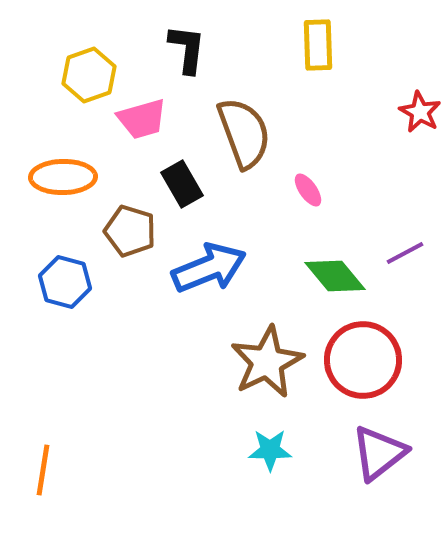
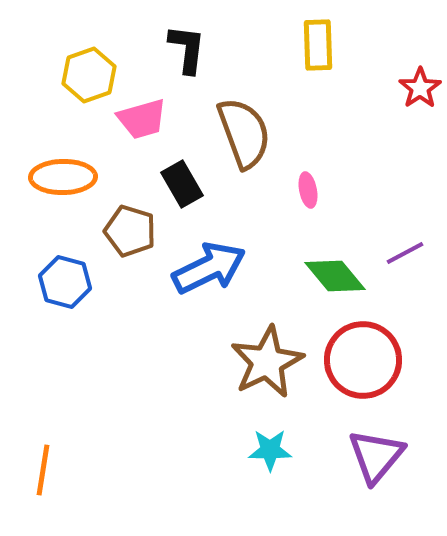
red star: moved 24 px up; rotated 9 degrees clockwise
pink ellipse: rotated 24 degrees clockwise
blue arrow: rotated 4 degrees counterclockwise
purple triangle: moved 3 px left, 3 px down; rotated 12 degrees counterclockwise
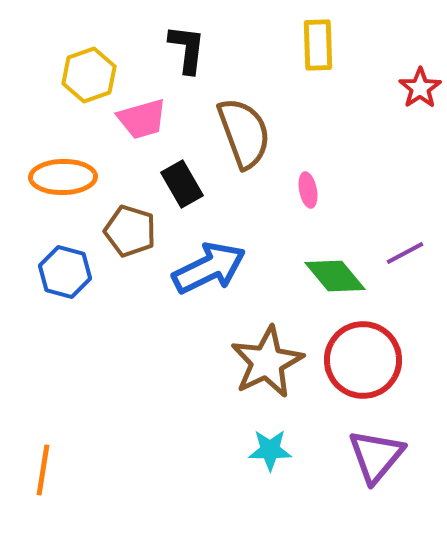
blue hexagon: moved 10 px up
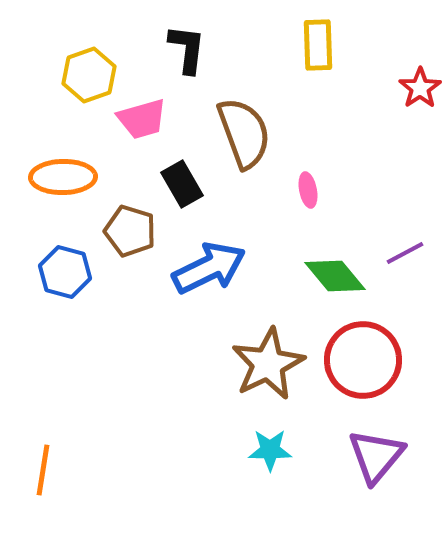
brown star: moved 1 px right, 2 px down
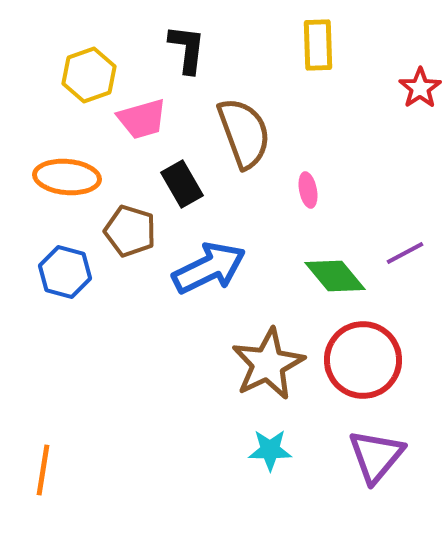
orange ellipse: moved 4 px right; rotated 6 degrees clockwise
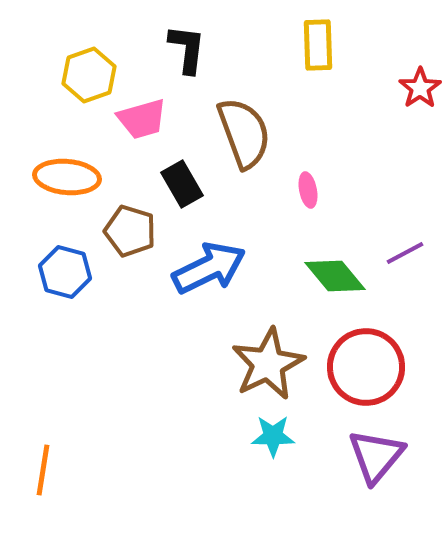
red circle: moved 3 px right, 7 px down
cyan star: moved 3 px right, 14 px up
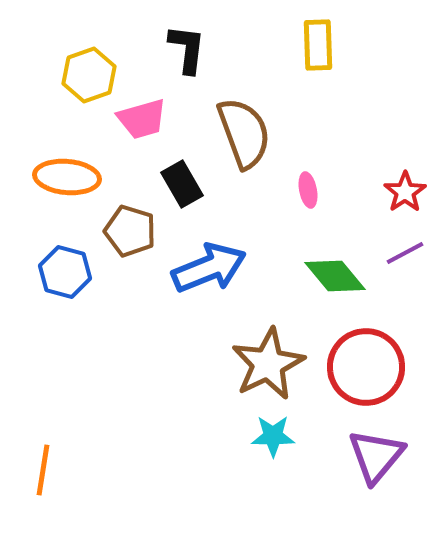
red star: moved 15 px left, 104 px down
blue arrow: rotated 4 degrees clockwise
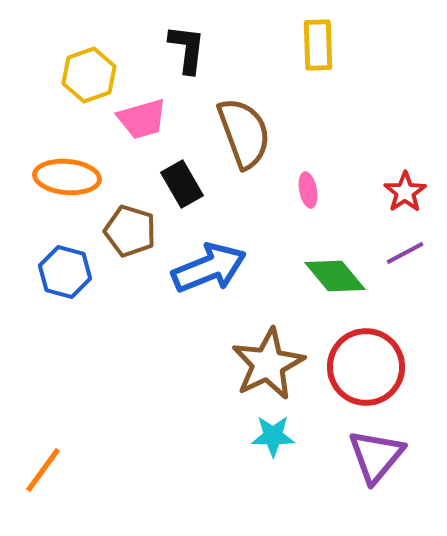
orange line: rotated 27 degrees clockwise
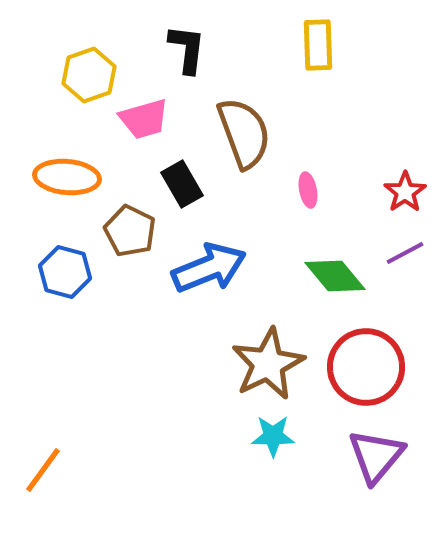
pink trapezoid: moved 2 px right
brown pentagon: rotated 9 degrees clockwise
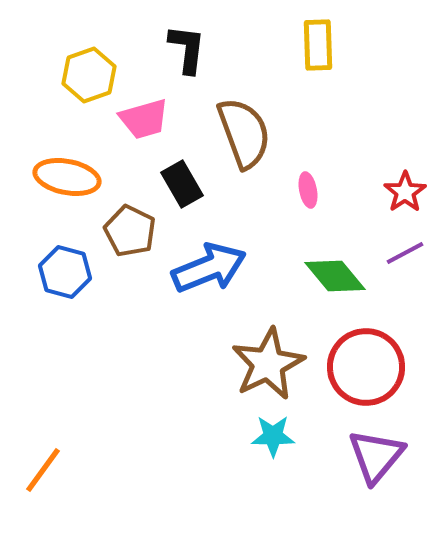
orange ellipse: rotated 6 degrees clockwise
